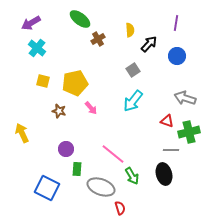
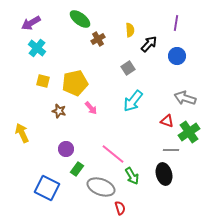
gray square: moved 5 px left, 2 px up
green cross: rotated 20 degrees counterclockwise
green rectangle: rotated 32 degrees clockwise
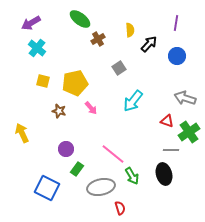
gray square: moved 9 px left
gray ellipse: rotated 32 degrees counterclockwise
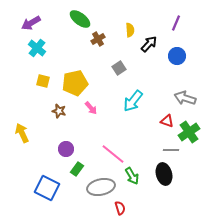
purple line: rotated 14 degrees clockwise
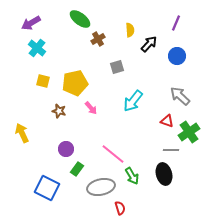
gray square: moved 2 px left, 1 px up; rotated 16 degrees clockwise
gray arrow: moved 5 px left, 2 px up; rotated 25 degrees clockwise
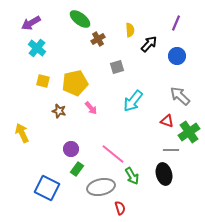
purple circle: moved 5 px right
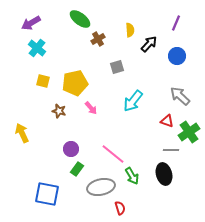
blue square: moved 6 px down; rotated 15 degrees counterclockwise
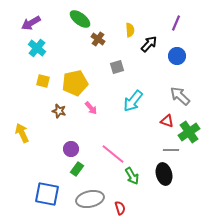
brown cross: rotated 24 degrees counterclockwise
gray ellipse: moved 11 px left, 12 px down
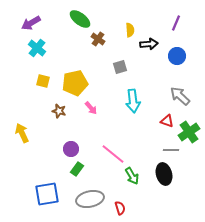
black arrow: rotated 42 degrees clockwise
gray square: moved 3 px right
cyan arrow: rotated 45 degrees counterclockwise
blue square: rotated 20 degrees counterclockwise
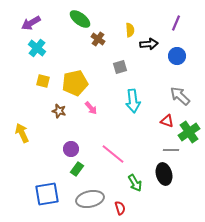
green arrow: moved 3 px right, 7 px down
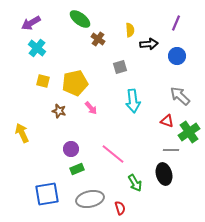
green rectangle: rotated 32 degrees clockwise
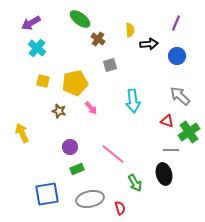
gray square: moved 10 px left, 2 px up
purple circle: moved 1 px left, 2 px up
